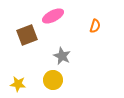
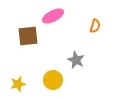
brown square: moved 1 px right, 1 px down; rotated 15 degrees clockwise
gray star: moved 14 px right, 4 px down
yellow star: rotated 21 degrees counterclockwise
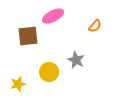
orange semicircle: rotated 24 degrees clockwise
yellow circle: moved 4 px left, 8 px up
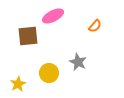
gray star: moved 2 px right, 2 px down
yellow circle: moved 1 px down
yellow star: rotated 14 degrees counterclockwise
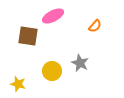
brown square: rotated 15 degrees clockwise
gray star: moved 2 px right, 1 px down
yellow circle: moved 3 px right, 2 px up
yellow star: rotated 28 degrees counterclockwise
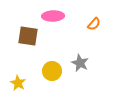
pink ellipse: rotated 25 degrees clockwise
orange semicircle: moved 1 px left, 2 px up
yellow star: moved 1 px up; rotated 14 degrees clockwise
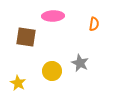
orange semicircle: rotated 32 degrees counterclockwise
brown square: moved 2 px left, 1 px down
